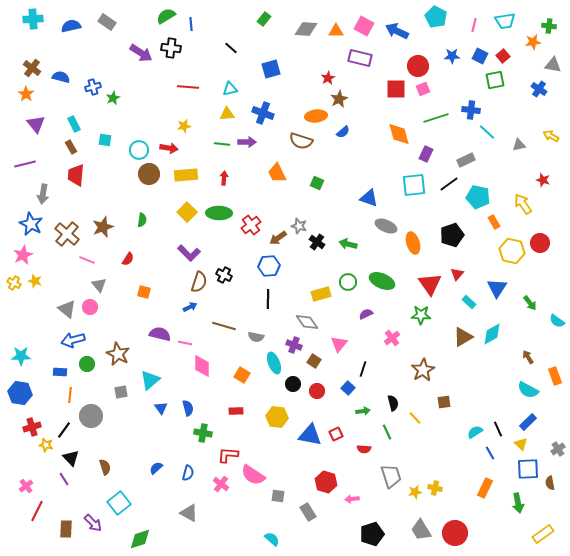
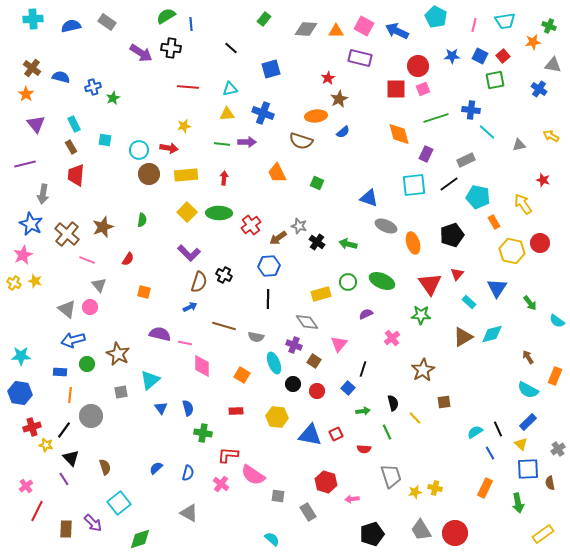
green cross at (549, 26): rotated 16 degrees clockwise
cyan diamond at (492, 334): rotated 15 degrees clockwise
orange rectangle at (555, 376): rotated 42 degrees clockwise
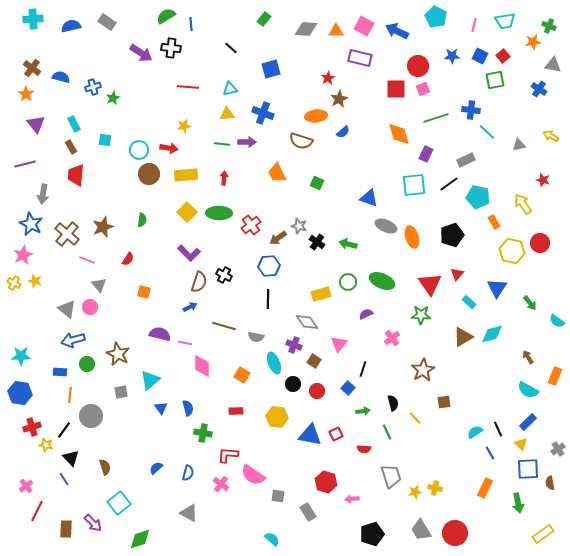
orange ellipse at (413, 243): moved 1 px left, 6 px up
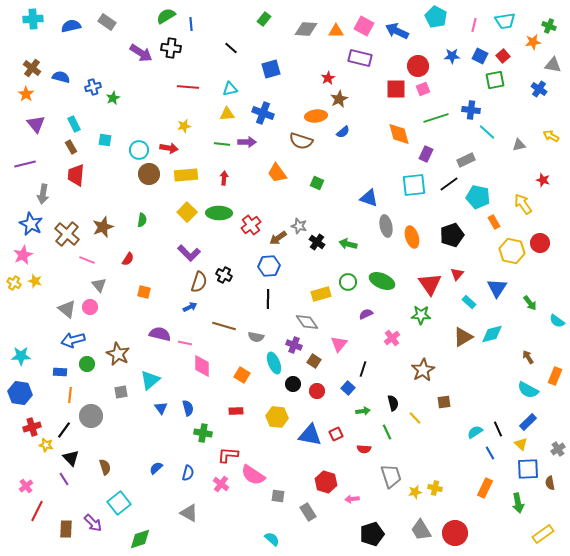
orange trapezoid at (277, 173): rotated 10 degrees counterclockwise
gray ellipse at (386, 226): rotated 55 degrees clockwise
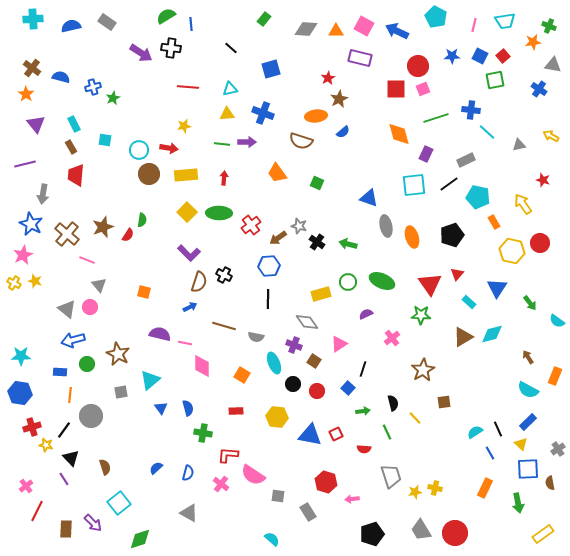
red semicircle at (128, 259): moved 24 px up
pink triangle at (339, 344): rotated 18 degrees clockwise
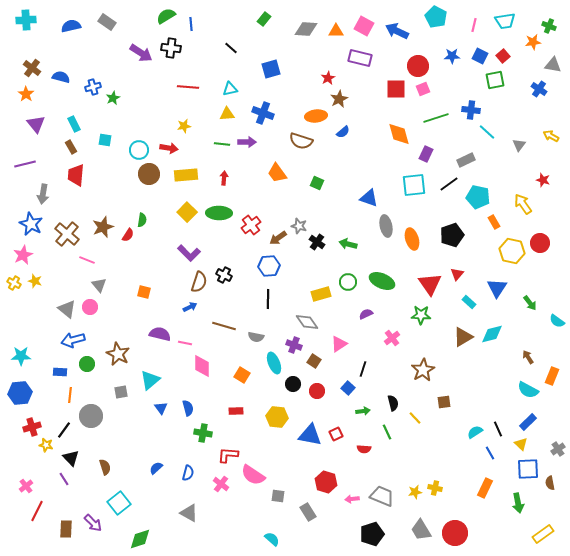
cyan cross at (33, 19): moved 7 px left, 1 px down
gray triangle at (519, 145): rotated 40 degrees counterclockwise
orange ellipse at (412, 237): moved 2 px down
orange rectangle at (555, 376): moved 3 px left
blue hexagon at (20, 393): rotated 15 degrees counterclockwise
gray trapezoid at (391, 476): moved 9 px left, 20 px down; rotated 50 degrees counterclockwise
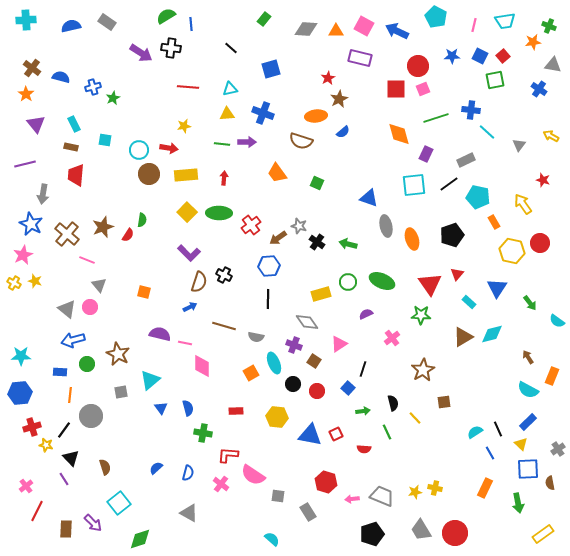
brown rectangle at (71, 147): rotated 48 degrees counterclockwise
orange square at (242, 375): moved 9 px right, 2 px up; rotated 28 degrees clockwise
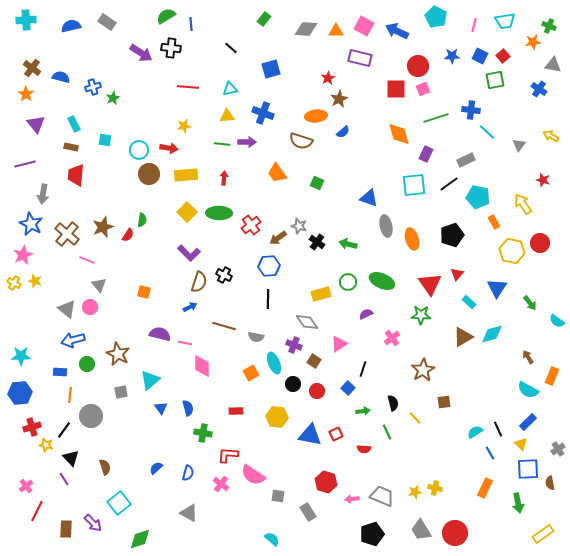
yellow triangle at (227, 114): moved 2 px down
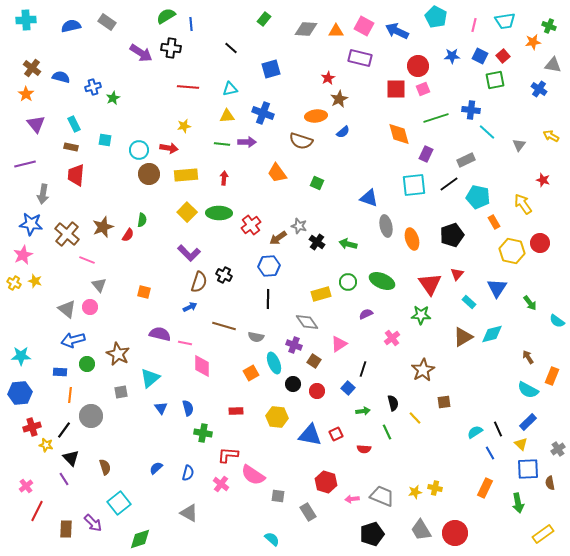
blue star at (31, 224): rotated 20 degrees counterclockwise
cyan triangle at (150, 380): moved 2 px up
